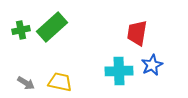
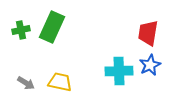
green rectangle: rotated 24 degrees counterclockwise
red trapezoid: moved 11 px right
blue star: moved 2 px left
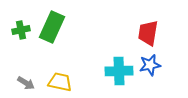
blue star: rotated 15 degrees clockwise
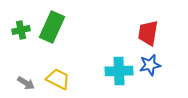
yellow trapezoid: moved 2 px left, 3 px up; rotated 15 degrees clockwise
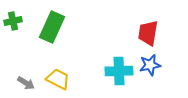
green cross: moved 8 px left, 9 px up
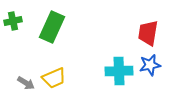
yellow trapezoid: moved 4 px left, 1 px up; rotated 130 degrees clockwise
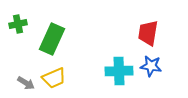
green cross: moved 5 px right, 3 px down
green rectangle: moved 12 px down
blue star: moved 1 px right, 1 px down; rotated 20 degrees clockwise
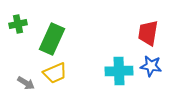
yellow trapezoid: moved 1 px right, 5 px up
